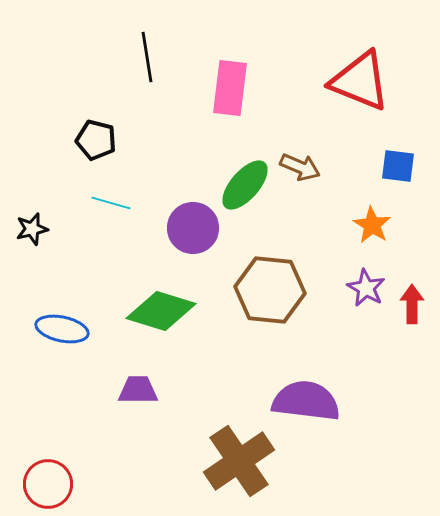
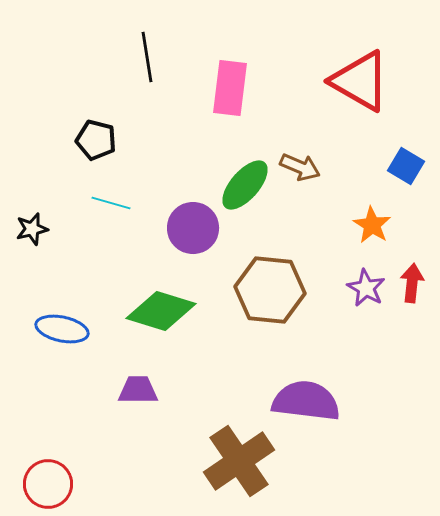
red triangle: rotated 8 degrees clockwise
blue square: moved 8 px right; rotated 24 degrees clockwise
red arrow: moved 21 px up; rotated 6 degrees clockwise
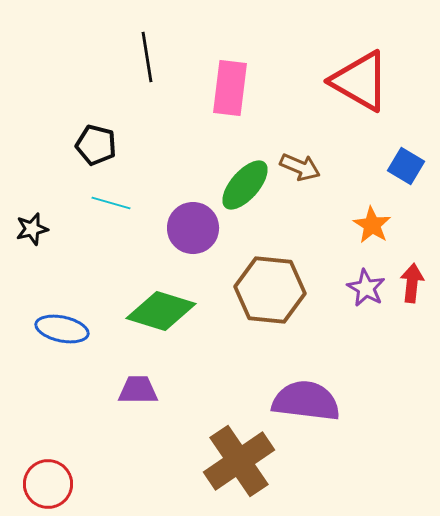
black pentagon: moved 5 px down
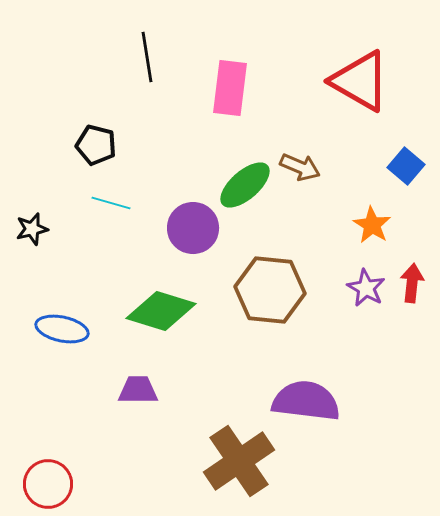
blue square: rotated 9 degrees clockwise
green ellipse: rotated 8 degrees clockwise
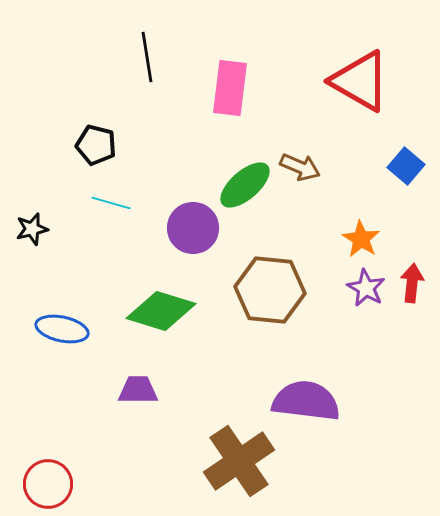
orange star: moved 11 px left, 14 px down
